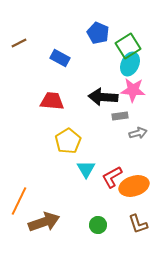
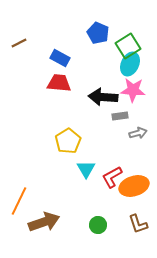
red trapezoid: moved 7 px right, 18 px up
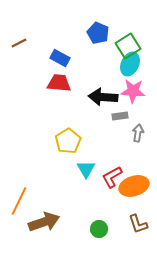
pink star: moved 1 px down
gray arrow: rotated 66 degrees counterclockwise
green circle: moved 1 px right, 4 px down
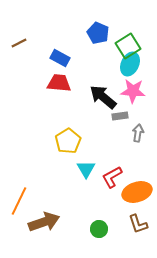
black arrow: rotated 36 degrees clockwise
orange ellipse: moved 3 px right, 6 px down
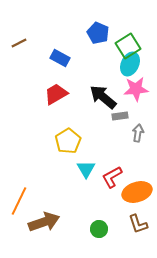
red trapezoid: moved 3 px left, 11 px down; rotated 35 degrees counterclockwise
pink star: moved 3 px right, 2 px up; rotated 10 degrees counterclockwise
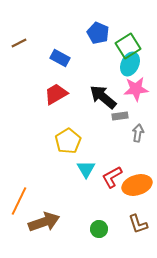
orange ellipse: moved 7 px up
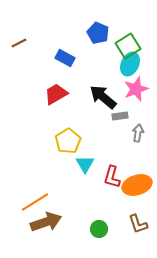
blue rectangle: moved 5 px right
pink star: rotated 15 degrees counterclockwise
cyan triangle: moved 1 px left, 5 px up
red L-shape: rotated 45 degrees counterclockwise
orange line: moved 16 px right, 1 px down; rotated 32 degrees clockwise
brown arrow: moved 2 px right
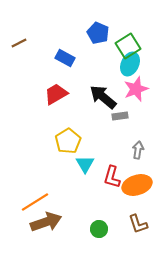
gray arrow: moved 17 px down
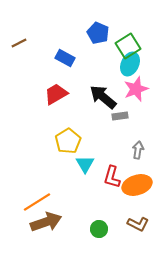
orange line: moved 2 px right
brown L-shape: rotated 45 degrees counterclockwise
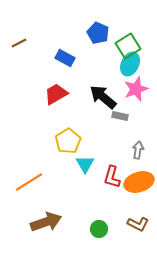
gray rectangle: rotated 21 degrees clockwise
orange ellipse: moved 2 px right, 3 px up
orange line: moved 8 px left, 20 px up
